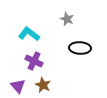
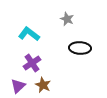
purple cross: moved 2 px left, 2 px down; rotated 30 degrees clockwise
purple triangle: rotated 28 degrees clockwise
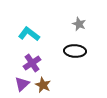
gray star: moved 12 px right, 5 px down
black ellipse: moved 5 px left, 3 px down
purple triangle: moved 4 px right, 2 px up
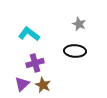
purple cross: moved 3 px right; rotated 18 degrees clockwise
